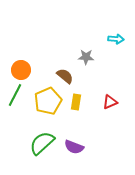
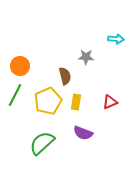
orange circle: moved 1 px left, 4 px up
brown semicircle: rotated 36 degrees clockwise
purple semicircle: moved 9 px right, 14 px up
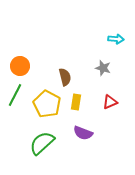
gray star: moved 17 px right, 11 px down; rotated 14 degrees clockwise
brown semicircle: moved 1 px down
yellow pentagon: moved 1 px left, 3 px down; rotated 20 degrees counterclockwise
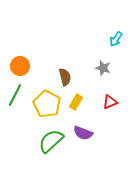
cyan arrow: rotated 119 degrees clockwise
yellow rectangle: rotated 21 degrees clockwise
green semicircle: moved 9 px right, 2 px up
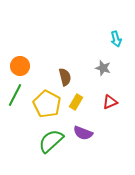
cyan arrow: rotated 49 degrees counterclockwise
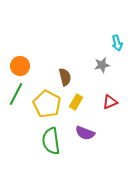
cyan arrow: moved 1 px right, 4 px down
gray star: moved 1 px left, 3 px up; rotated 28 degrees counterclockwise
green line: moved 1 px right, 1 px up
purple semicircle: moved 2 px right
green semicircle: rotated 56 degrees counterclockwise
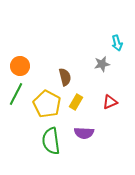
gray star: moved 1 px up
purple semicircle: moved 1 px left; rotated 18 degrees counterclockwise
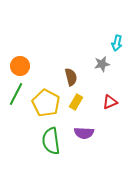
cyan arrow: rotated 28 degrees clockwise
brown semicircle: moved 6 px right
yellow pentagon: moved 1 px left, 1 px up
